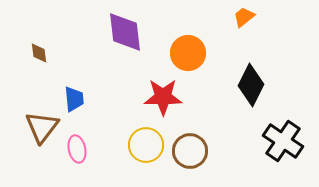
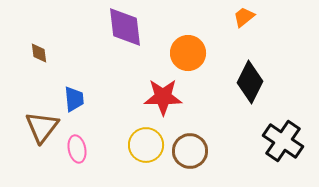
purple diamond: moved 5 px up
black diamond: moved 1 px left, 3 px up
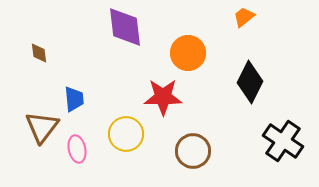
yellow circle: moved 20 px left, 11 px up
brown circle: moved 3 px right
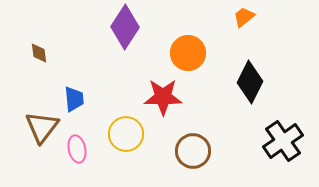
purple diamond: rotated 39 degrees clockwise
black cross: rotated 21 degrees clockwise
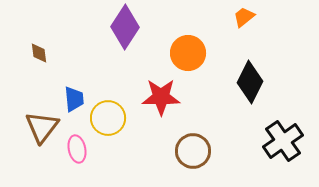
red star: moved 2 px left
yellow circle: moved 18 px left, 16 px up
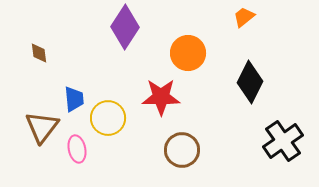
brown circle: moved 11 px left, 1 px up
